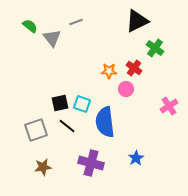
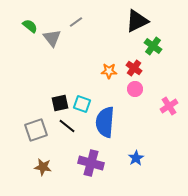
gray line: rotated 16 degrees counterclockwise
green cross: moved 2 px left, 2 px up
pink circle: moved 9 px right
blue semicircle: rotated 12 degrees clockwise
brown star: rotated 18 degrees clockwise
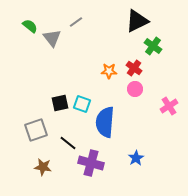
black line: moved 1 px right, 17 px down
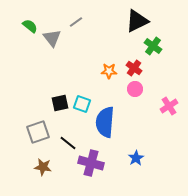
gray square: moved 2 px right, 2 px down
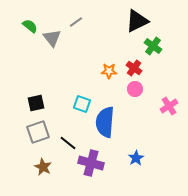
black square: moved 24 px left
brown star: rotated 18 degrees clockwise
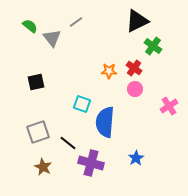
black square: moved 21 px up
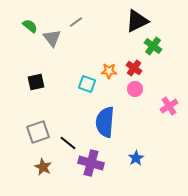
cyan square: moved 5 px right, 20 px up
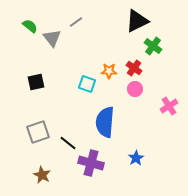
brown star: moved 1 px left, 8 px down
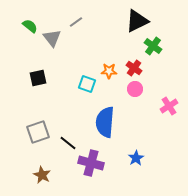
black square: moved 2 px right, 4 px up
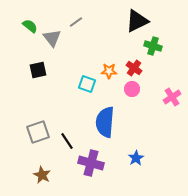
green cross: rotated 18 degrees counterclockwise
black square: moved 8 px up
pink circle: moved 3 px left
pink cross: moved 3 px right, 9 px up
black line: moved 1 px left, 2 px up; rotated 18 degrees clockwise
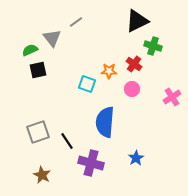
green semicircle: moved 24 px down; rotated 63 degrees counterclockwise
red cross: moved 4 px up
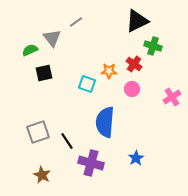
black square: moved 6 px right, 3 px down
